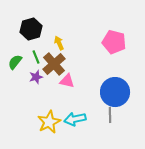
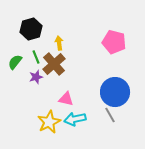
yellow arrow: rotated 16 degrees clockwise
pink triangle: moved 1 px left, 18 px down
gray line: rotated 28 degrees counterclockwise
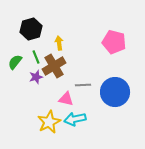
brown cross: moved 2 px down; rotated 10 degrees clockwise
gray line: moved 27 px left, 30 px up; rotated 63 degrees counterclockwise
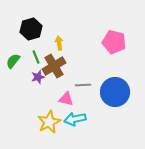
green semicircle: moved 2 px left, 1 px up
purple star: moved 2 px right
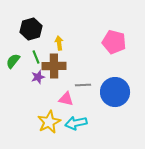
brown cross: rotated 30 degrees clockwise
cyan arrow: moved 1 px right, 4 px down
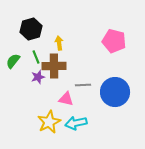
pink pentagon: moved 1 px up
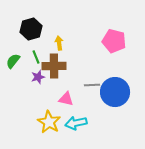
gray line: moved 9 px right
yellow star: rotated 15 degrees counterclockwise
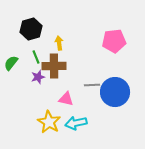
pink pentagon: rotated 20 degrees counterclockwise
green semicircle: moved 2 px left, 2 px down
